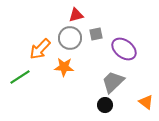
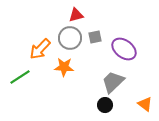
gray square: moved 1 px left, 3 px down
orange triangle: moved 1 px left, 2 px down
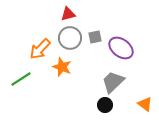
red triangle: moved 8 px left, 1 px up
purple ellipse: moved 3 px left, 1 px up
orange star: moved 2 px left; rotated 18 degrees clockwise
green line: moved 1 px right, 2 px down
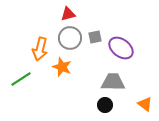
orange arrow: rotated 30 degrees counterclockwise
gray trapezoid: rotated 45 degrees clockwise
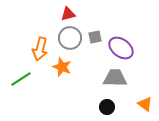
gray trapezoid: moved 2 px right, 4 px up
black circle: moved 2 px right, 2 px down
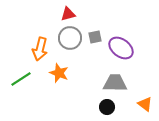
orange star: moved 3 px left, 6 px down
gray trapezoid: moved 5 px down
